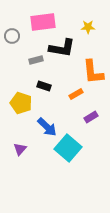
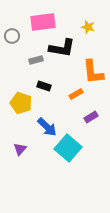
yellow star: rotated 16 degrees clockwise
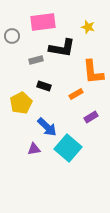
yellow pentagon: rotated 25 degrees clockwise
purple triangle: moved 14 px right; rotated 40 degrees clockwise
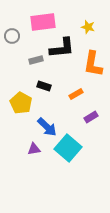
black L-shape: rotated 16 degrees counterclockwise
orange L-shape: moved 8 px up; rotated 16 degrees clockwise
yellow pentagon: rotated 15 degrees counterclockwise
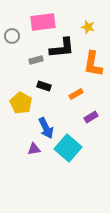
blue arrow: moved 1 px left, 1 px down; rotated 20 degrees clockwise
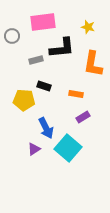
orange rectangle: rotated 40 degrees clockwise
yellow pentagon: moved 3 px right, 3 px up; rotated 25 degrees counterclockwise
purple rectangle: moved 8 px left
purple triangle: rotated 24 degrees counterclockwise
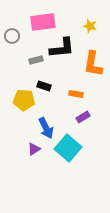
yellow star: moved 2 px right, 1 px up
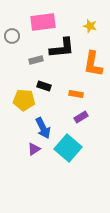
purple rectangle: moved 2 px left
blue arrow: moved 3 px left
